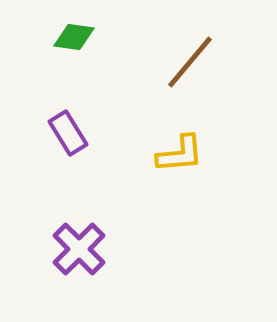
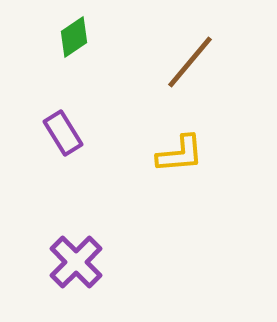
green diamond: rotated 42 degrees counterclockwise
purple rectangle: moved 5 px left
purple cross: moved 3 px left, 13 px down
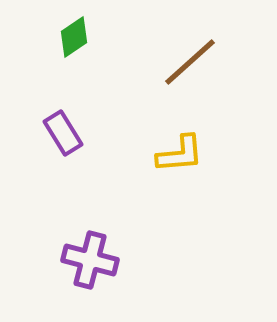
brown line: rotated 8 degrees clockwise
purple cross: moved 14 px right, 2 px up; rotated 30 degrees counterclockwise
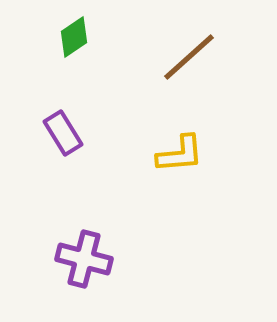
brown line: moved 1 px left, 5 px up
purple cross: moved 6 px left, 1 px up
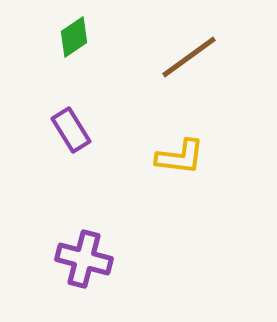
brown line: rotated 6 degrees clockwise
purple rectangle: moved 8 px right, 3 px up
yellow L-shape: moved 3 px down; rotated 12 degrees clockwise
